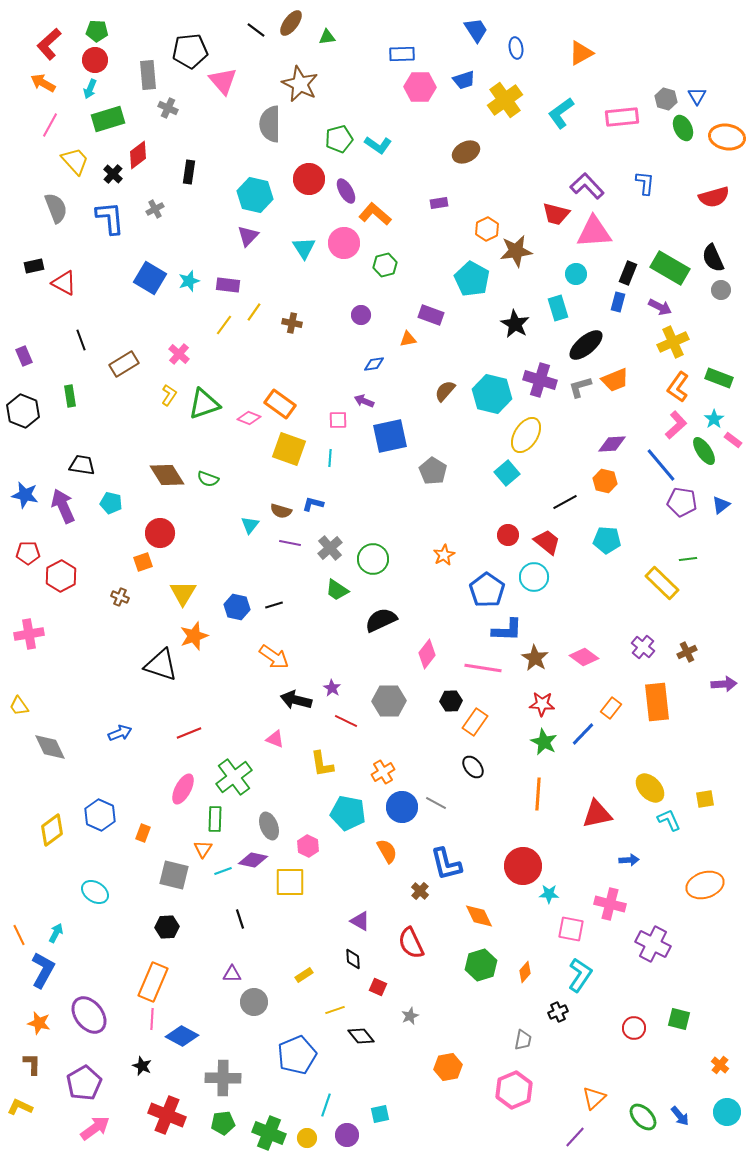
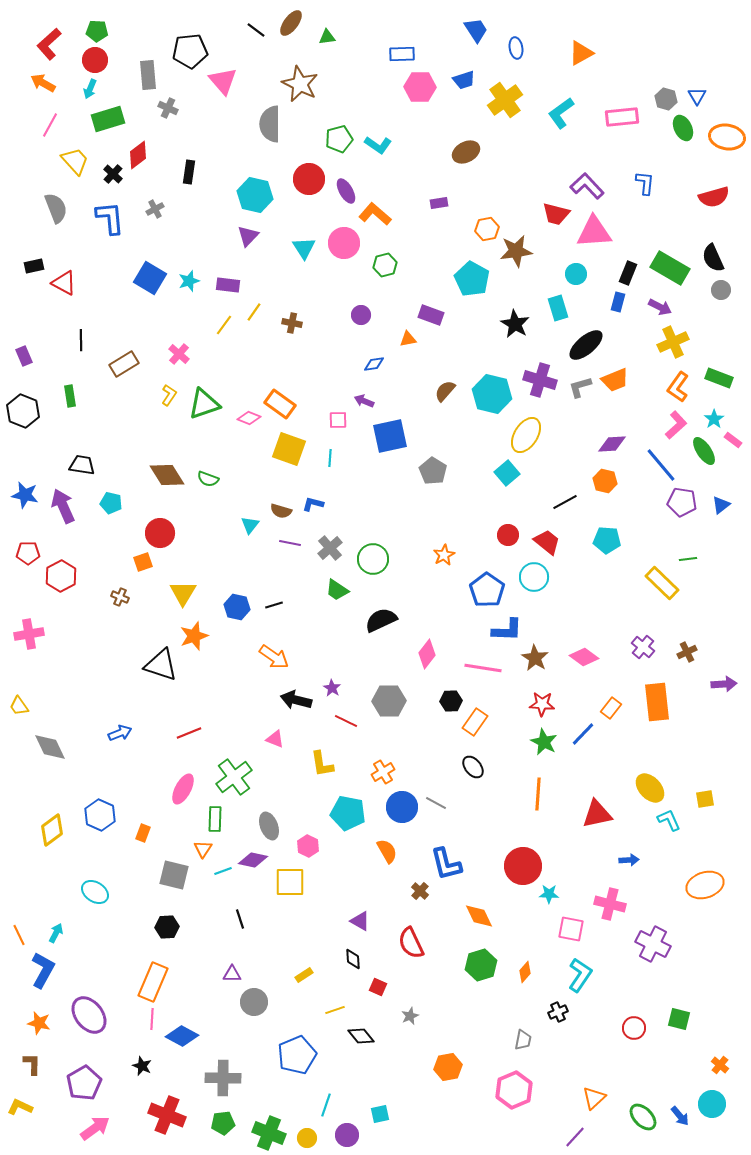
orange hexagon at (487, 229): rotated 15 degrees clockwise
black line at (81, 340): rotated 20 degrees clockwise
cyan circle at (727, 1112): moved 15 px left, 8 px up
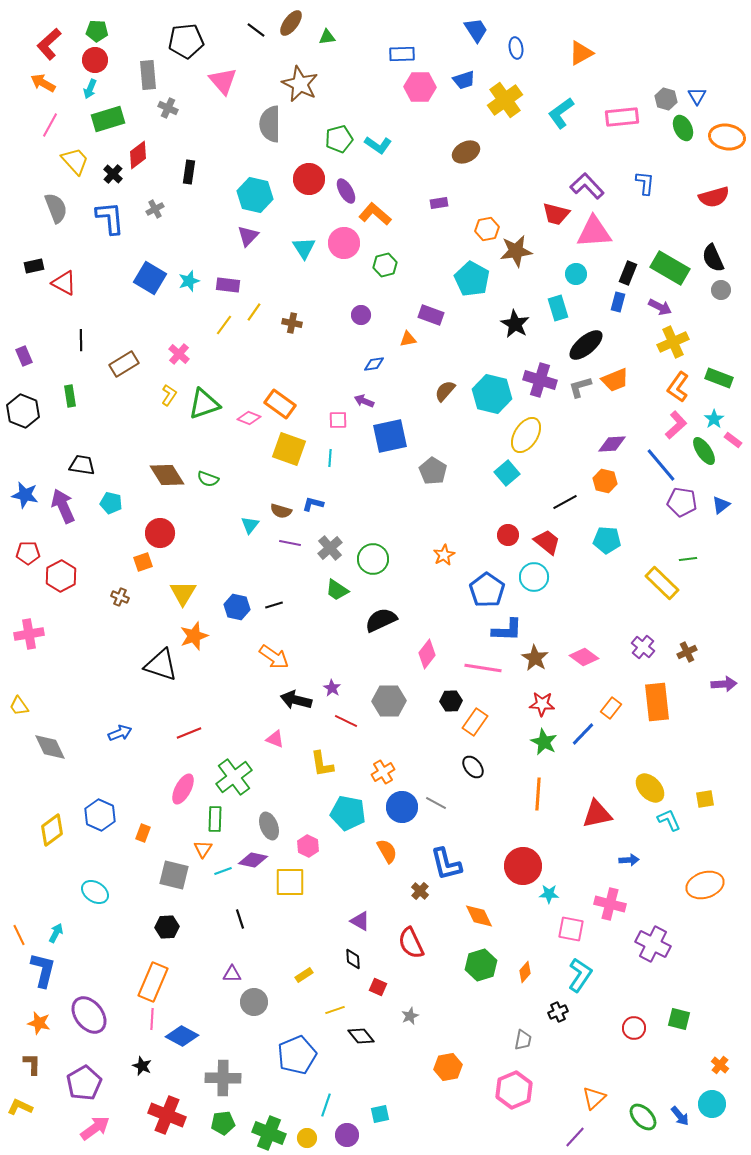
black pentagon at (190, 51): moved 4 px left, 10 px up
blue L-shape at (43, 970): rotated 15 degrees counterclockwise
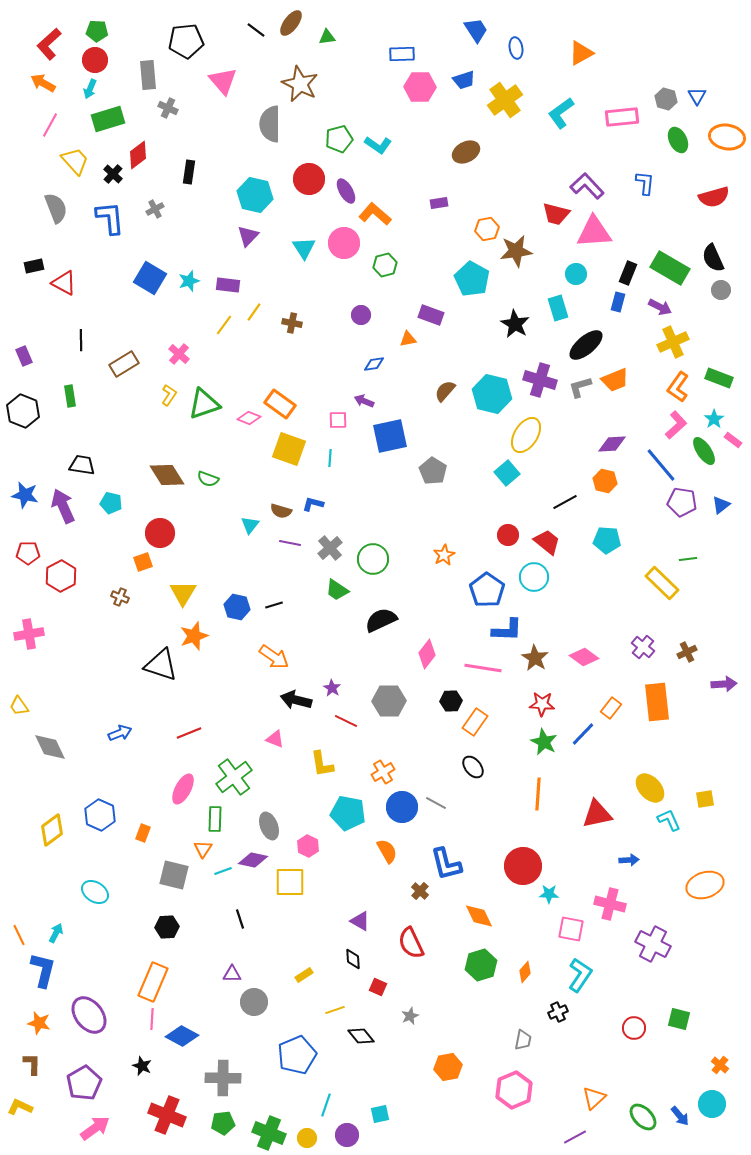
green ellipse at (683, 128): moved 5 px left, 12 px down
purple line at (575, 1137): rotated 20 degrees clockwise
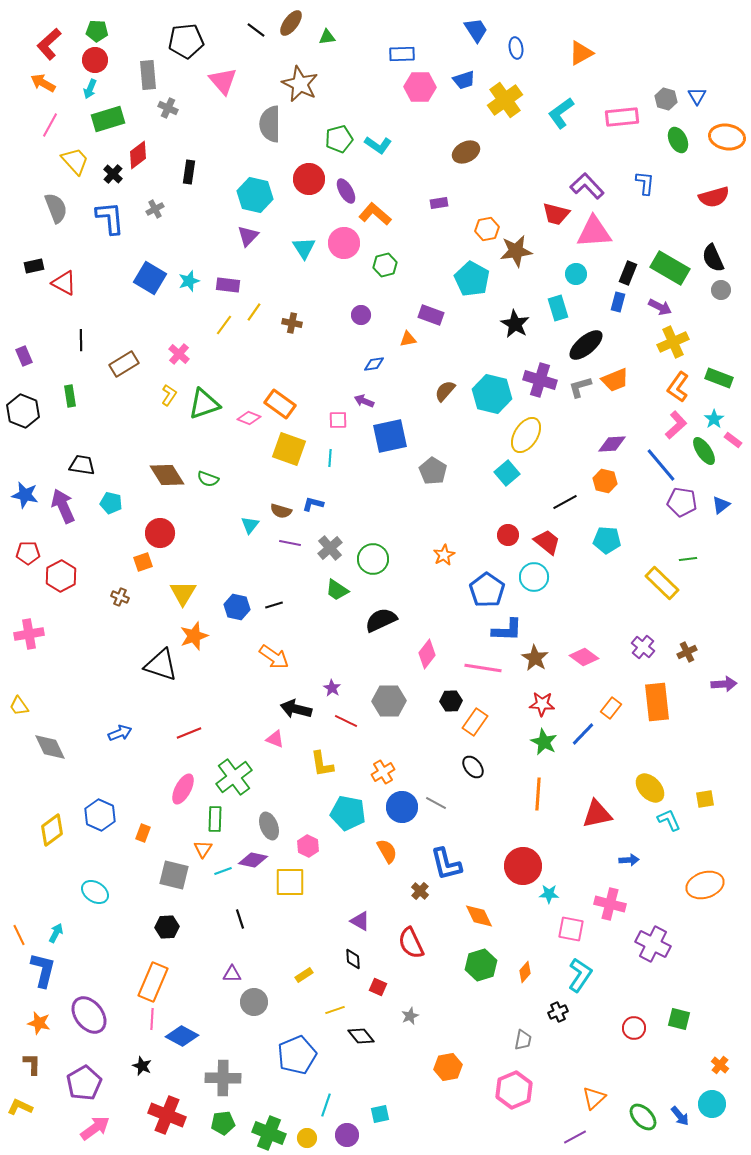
black arrow at (296, 700): moved 9 px down
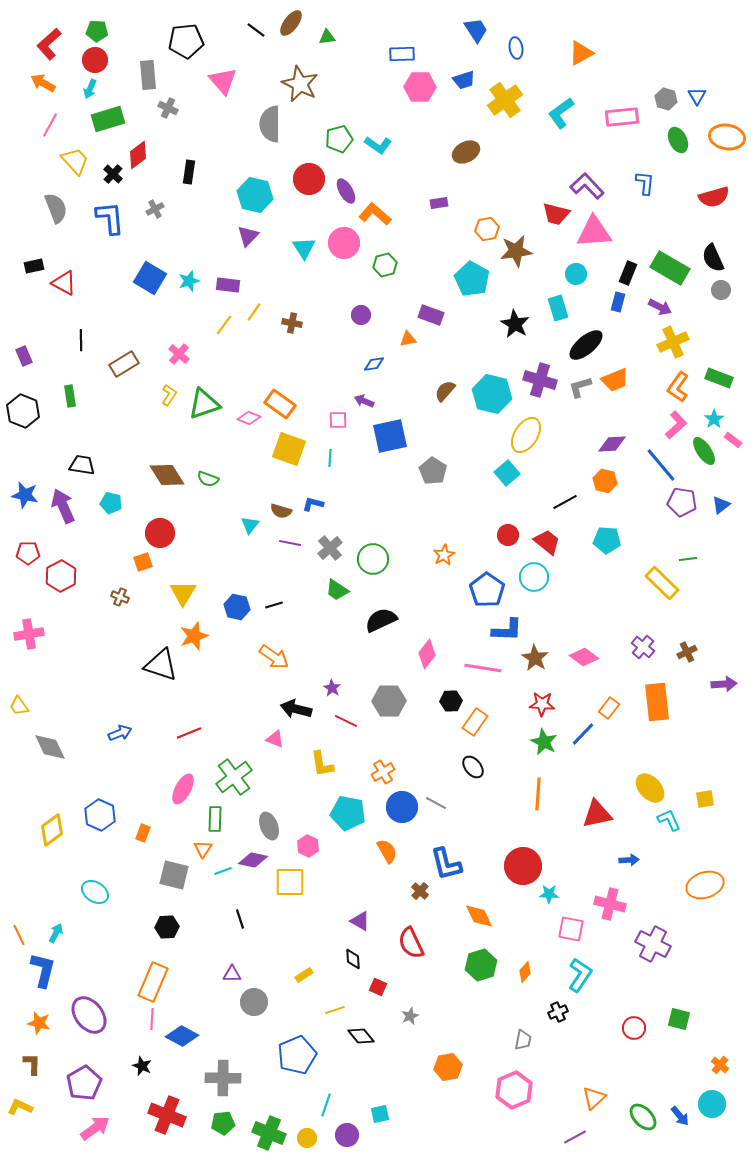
orange rectangle at (611, 708): moved 2 px left
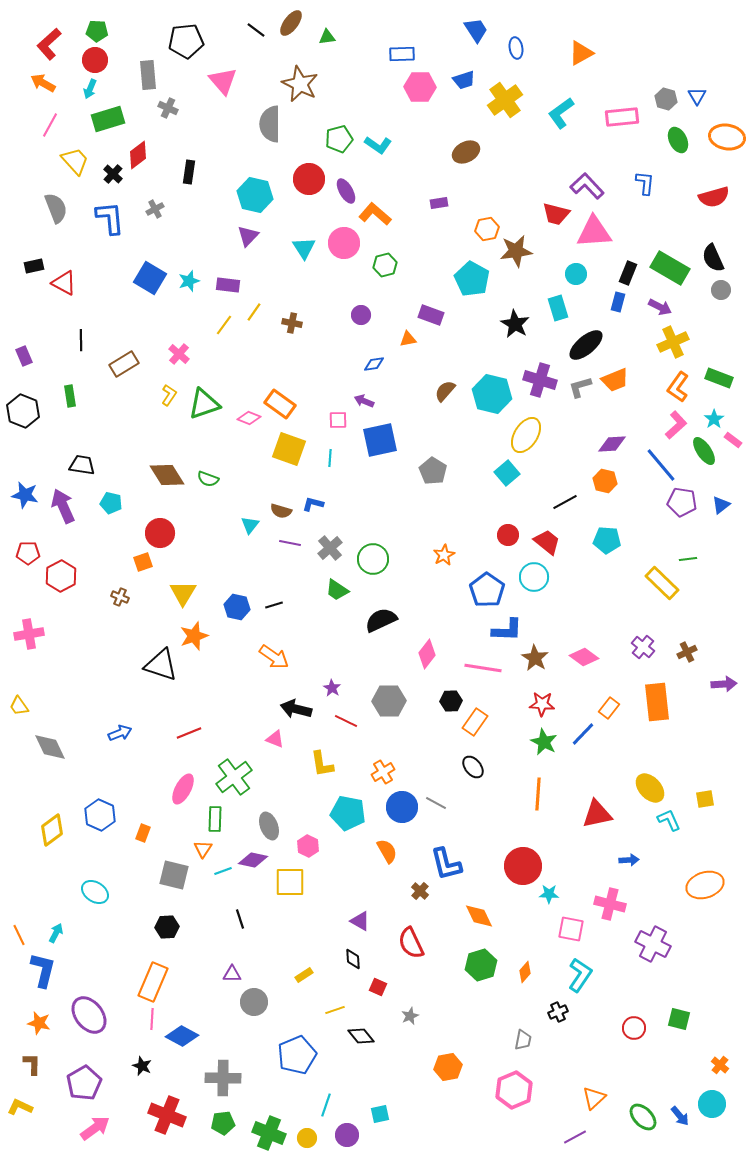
blue square at (390, 436): moved 10 px left, 4 px down
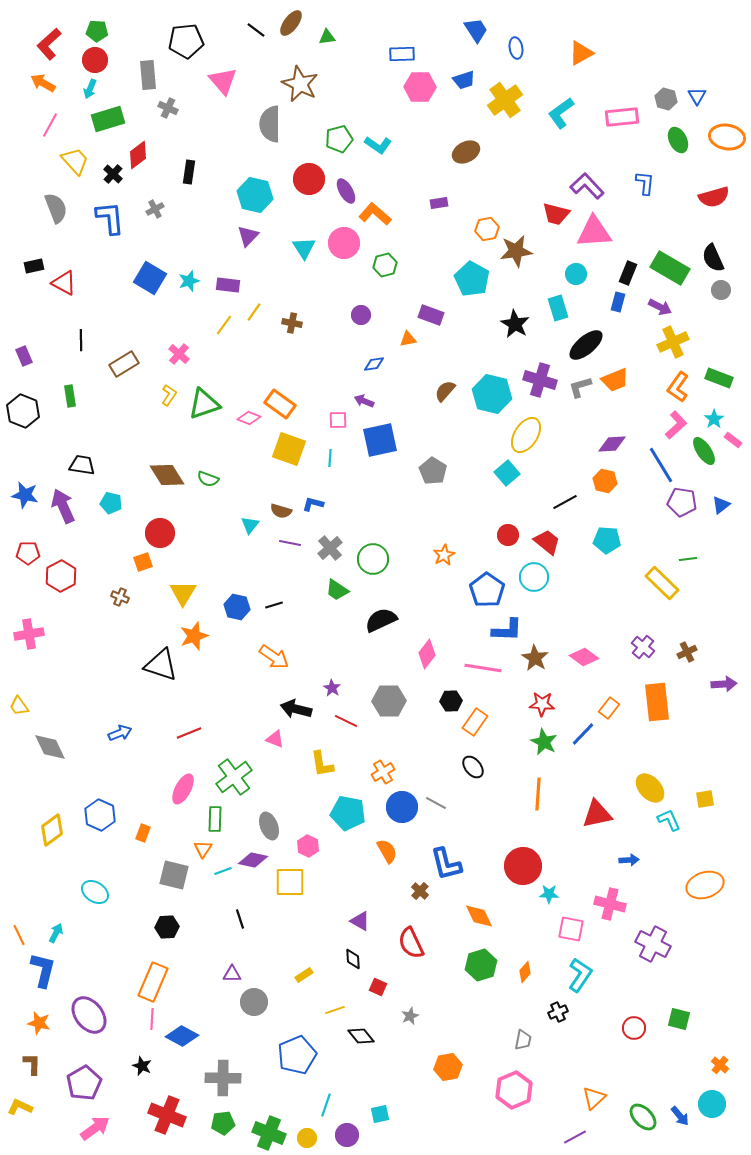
blue line at (661, 465): rotated 9 degrees clockwise
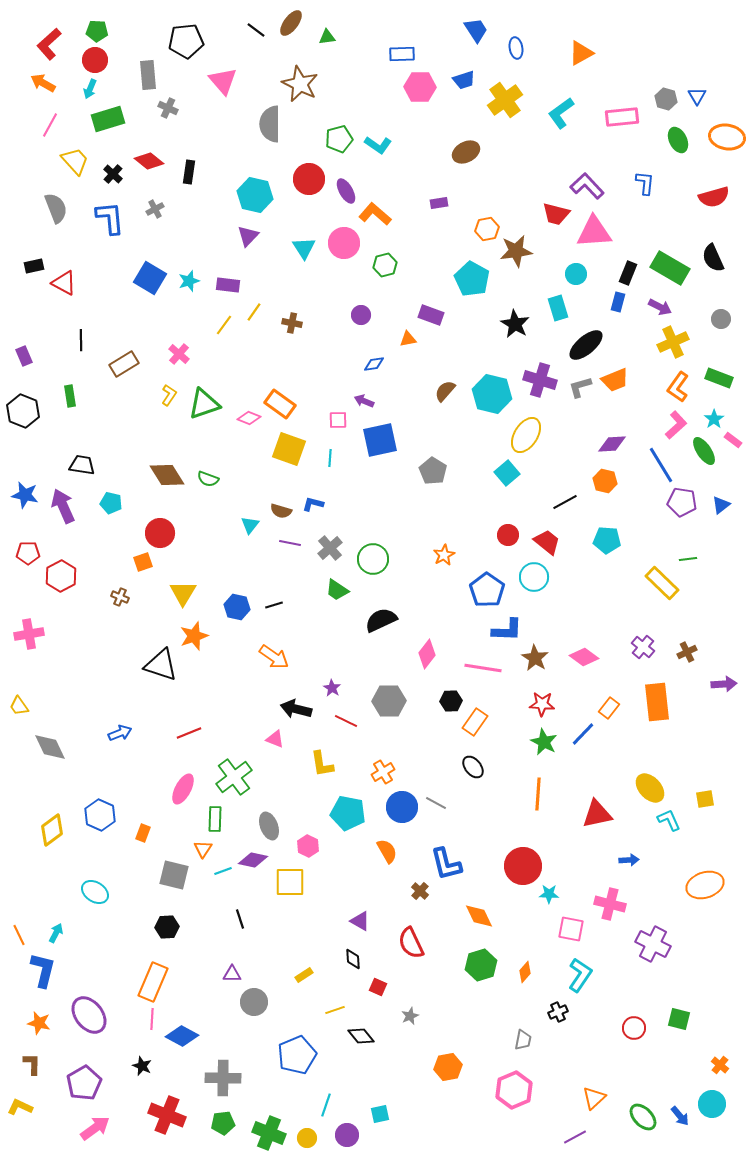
red diamond at (138, 155): moved 11 px right, 6 px down; rotated 76 degrees clockwise
gray circle at (721, 290): moved 29 px down
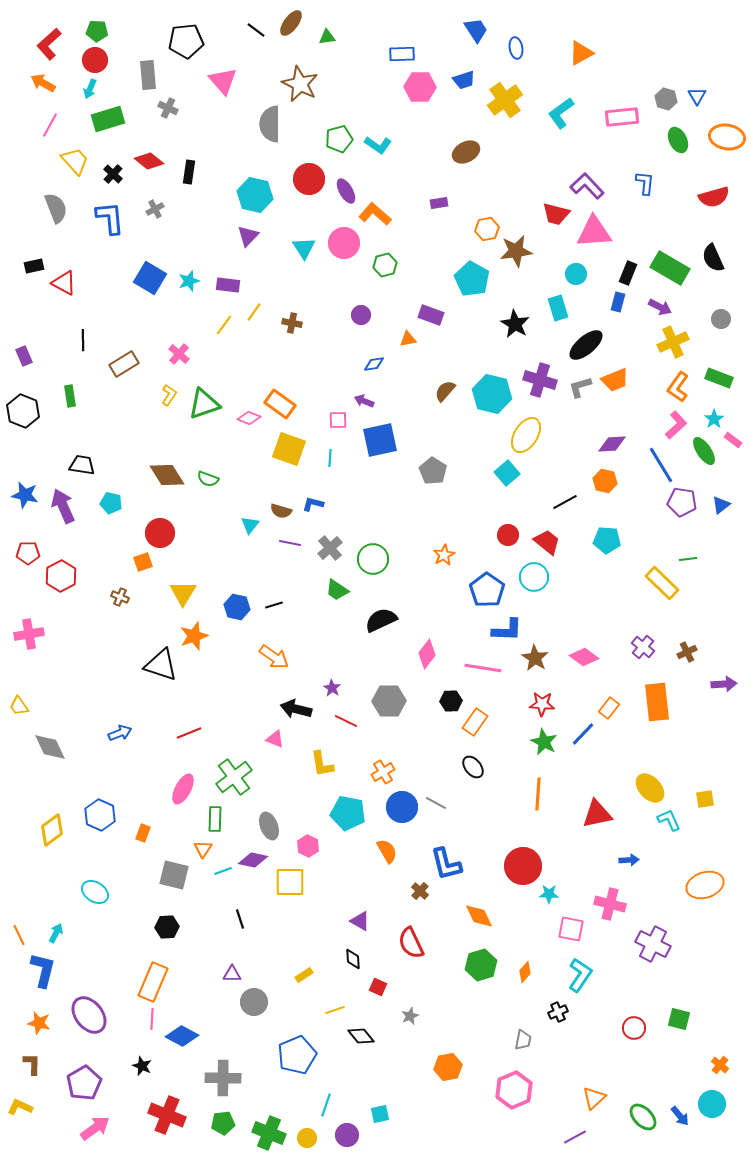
black line at (81, 340): moved 2 px right
